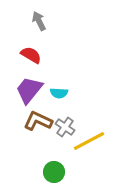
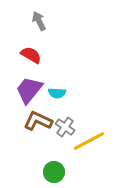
cyan semicircle: moved 2 px left
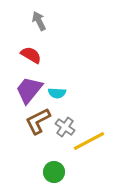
brown L-shape: rotated 52 degrees counterclockwise
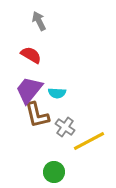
brown L-shape: moved 1 px left, 6 px up; rotated 76 degrees counterclockwise
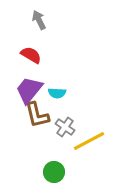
gray arrow: moved 1 px up
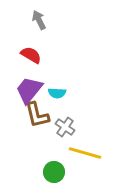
yellow line: moved 4 px left, 12 px down; rotated 44 degrees clockwise
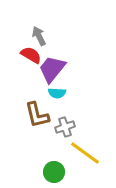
gray arrow: moved 16 px down
purple trapezoid: moved 23 px right, 21 px up
gray cross: rotated 36 degrees clockwise
yellow line: rotated 20 degrees clockwise
